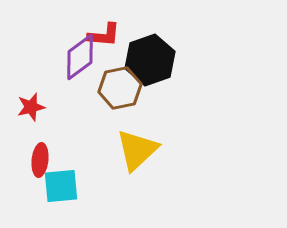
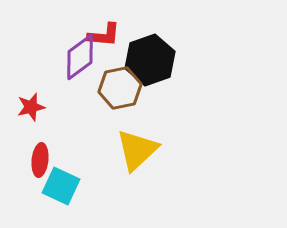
cyan square: rotated 30 degrees clockwise
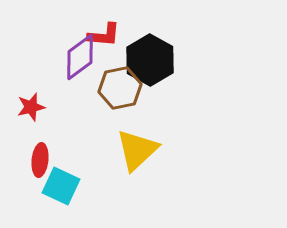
black hexagon: rotated 12 degrees counterclockwise
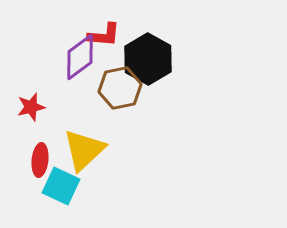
black hexagon: moved 2 px left, 1 px up
yellow triangle: moved 53 px left
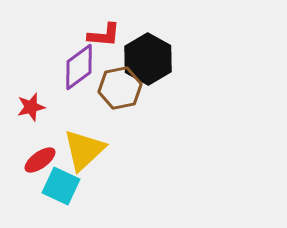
purple diamond: moved 1 px left, 10 px down
red ellipse: rotated 48 degrees clockwise
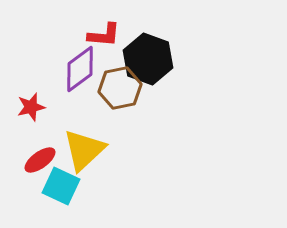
black hexagon: rotated 9 degrees counterclockwise
purple diamond: moved 1 px right, 2 px down
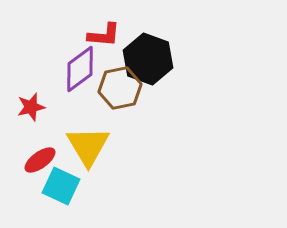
yellow triangle: moved 4 px right, 4 px up; rotated 18 degrees counterclockwise
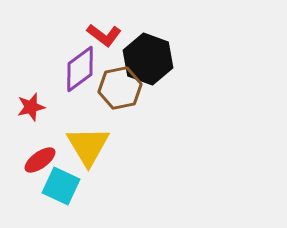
red L-shape: rotated 32 degrees clockwise
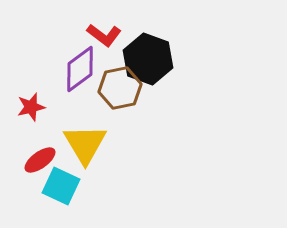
yellow triangle: moved 3 px left, 2 px up
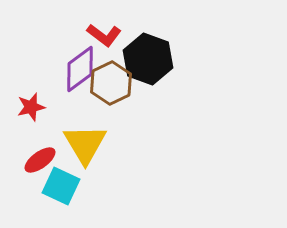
brown hexagon: moved 9 px left, 5 px up; rotated 15 degrees counterclockwise
